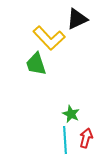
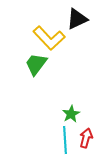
green trapezoid: rotated 55 degrees clockwise
green star: rotated 18 degrees clockwise
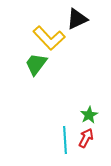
green star: moved 18 px right, 1 px down
red arrow: rotated 12 degrees clockwise
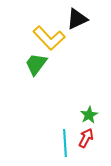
cyan line: moved 3 px down
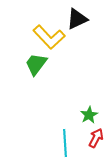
yellow L-shape: moved 1 px up
red arrow: moved 10 px right
